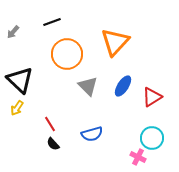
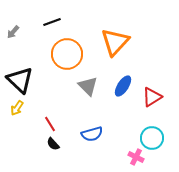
pink cross: moved 2 px left
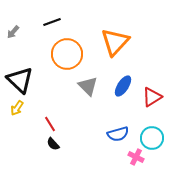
blue semicircle: moved 26 px right
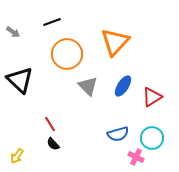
gray arrow: rotated 96 degrees counterclockwise
yellow arrow: moved 48 px down
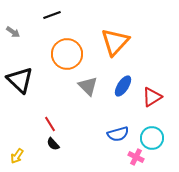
black line: moved 7 px up
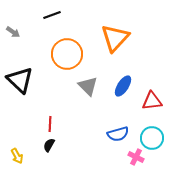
orange triangle: moved 4 px up
red triangle: moved 4 px down; rotated 25 degrees clockwise
red line: rotated 35 degrees clockwise
black semicircle: moved 4 px left, 1 px down; rotated 72 degrees clockwise
yellow arrow: rotated 63 degrees counterclockwise
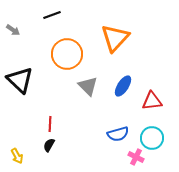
gray arrow: moved 2 px up
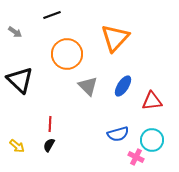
gray arrow: moved 2 px right, 2 px down
cyan circle: moved 2 px down
yellow arrow: moved 10 px up; rotated 21 degrees counterclockwise
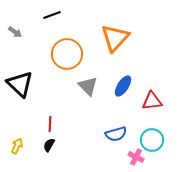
black triangle: moved 4 px down
blue semicircle: moved 2 px left
yellow arrow: rotated 105 degrees counterclockwise
